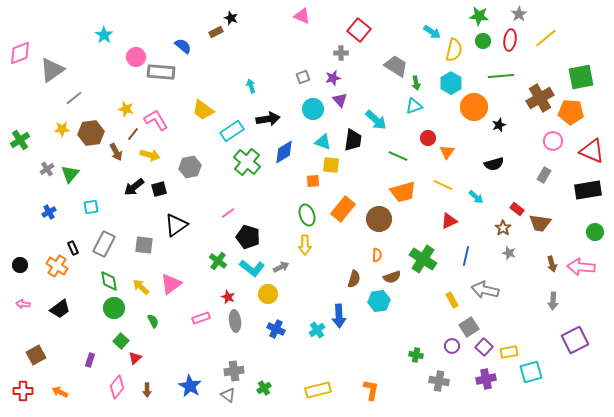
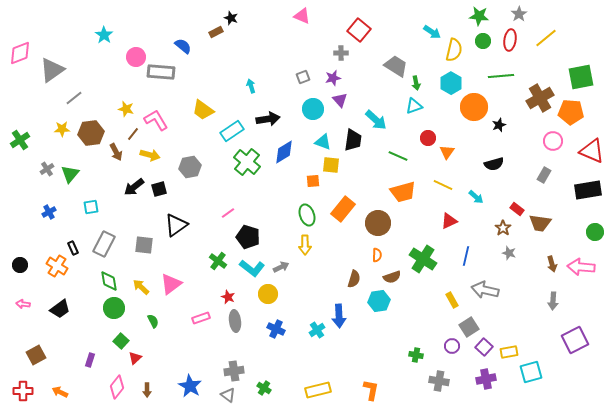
brown circle at (379, 219): moved 1 px left, 4 px down
green cross at (264, 388): rotated 24 degrees counterclockwise
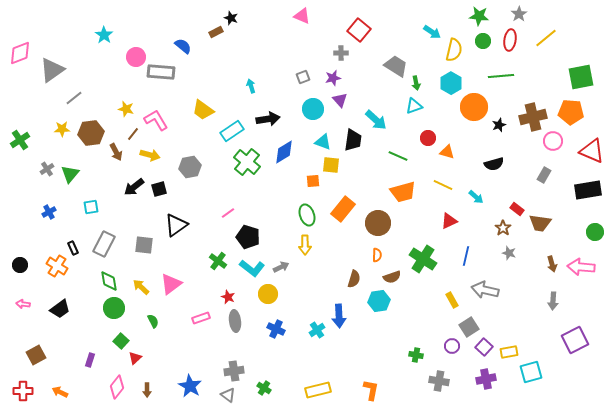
brown cross at (540, 98): moved 7 px left, 19 px down; rotated 16 degrees clockwise
orange triangle at (447, 152): rotated 49 degrees counterclockwise
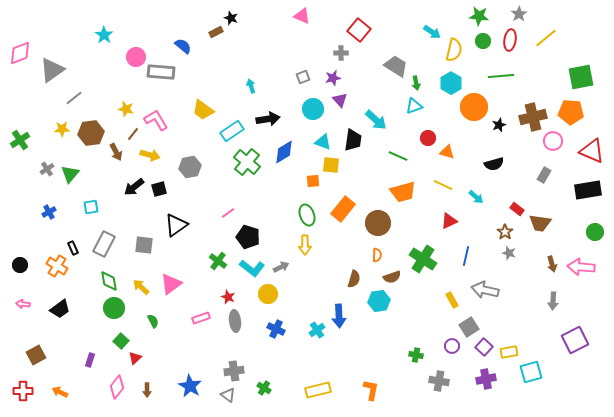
brown star at (503, 228): moved 2 px right, 4 px down
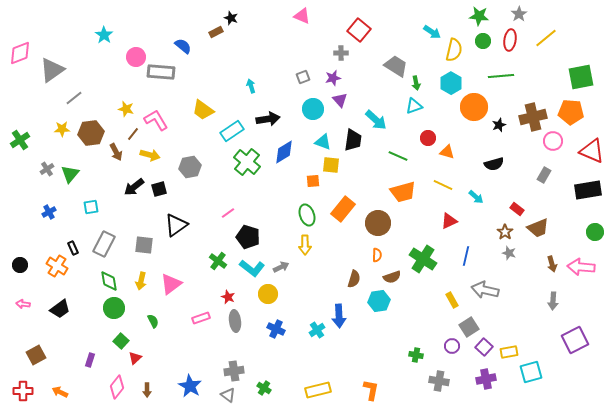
brown trapezoid at (540, 223): moved 2 px left, 5 px down; rotated 30 degrees counterclockwise
yellow arrow at (141, 287): moved 6 px up; rotated 120 degrees counterclockwise
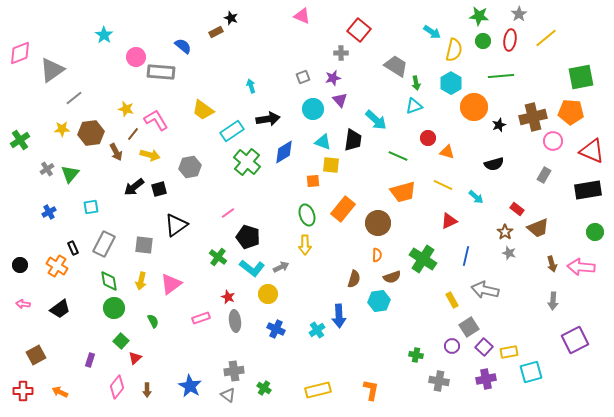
green cross at (218, 261): moved 4 px up
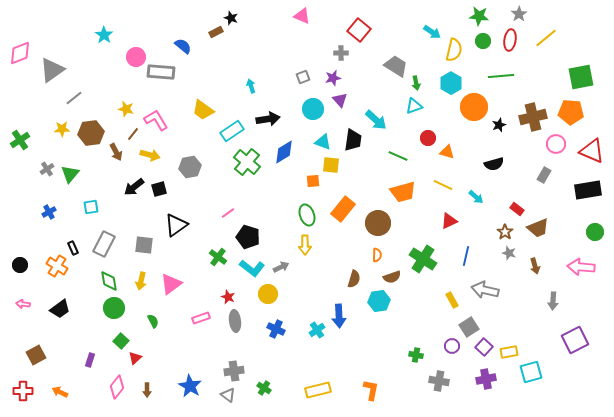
pink circle at (553, 141): moved 3 px right, 3 px down
brown arrow at (552, 264): moved 17 px left, 2 px down
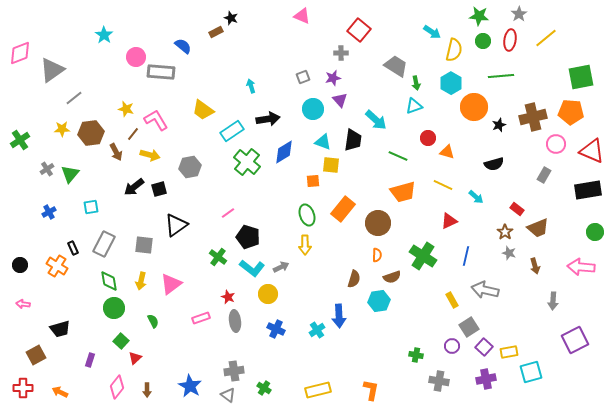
green cross at (423, 259): moved 3 px up
black trapezoid at (60, 309): moved 20 px down; rotated 20 degrees clockwise
red cross at (23, 391): moved 3 px up
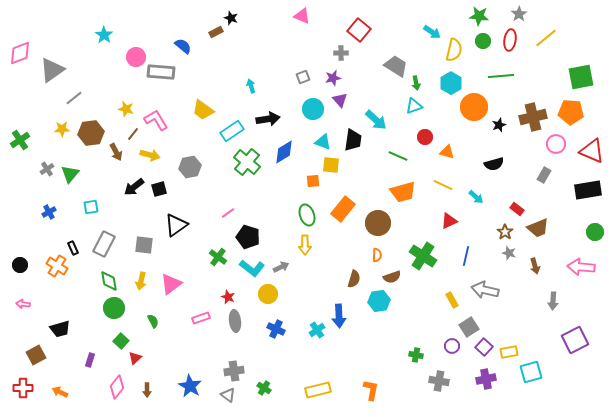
red circle at (428, 138): moved 3 px left, 1 px up
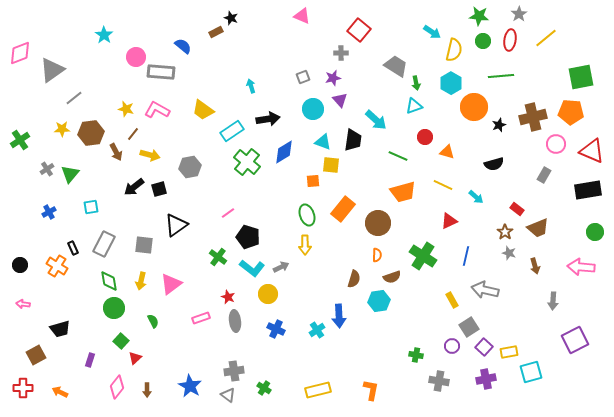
pink L-shape at (156, 120): moved 1 px right, 10 px up; rotated 30 degrees counterclockwise
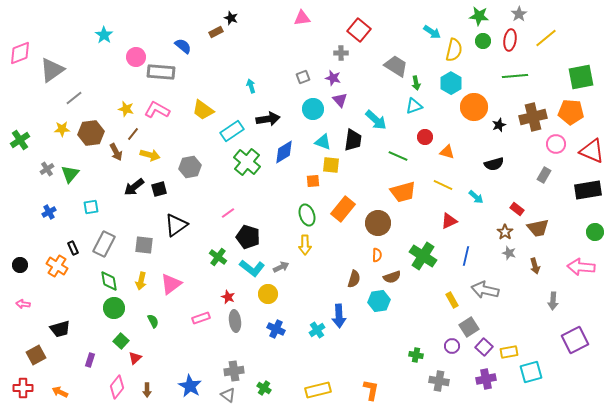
pink triangle at (302, 16): moved 2 px down; rotated 30 degrees counterclockwise
green line at (501, 76): moved 14 px right
purple star at (333, 78): rotated 28 degrees clockwise
brown trapezoid at (538, 228): rotated 10 degrees clockwise
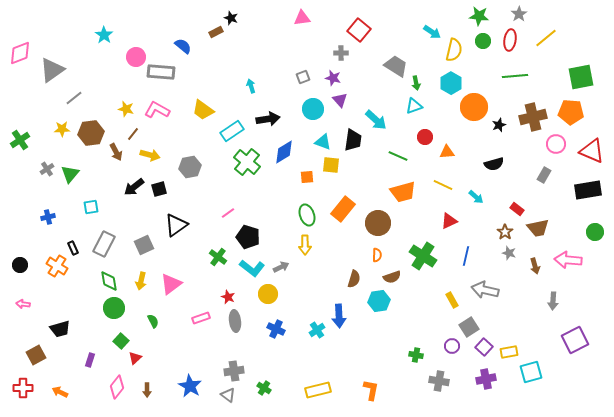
orange triangle at (447, 152): rotated 21 degrees counterclockwise
orange square at (313, 181): moved 6 px left, 4 px up
blue cross at (49, 212): moved 1 px left, 5 px down; rotated 16 degrees clockwise
gray square at (144, 245): rotated 30 degrees counterclockwise
pink arrow at (581, 267): moved 13 px left, 7 px up
